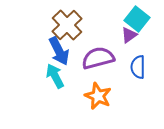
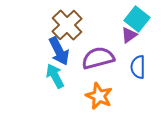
orange star: moved 1 px right
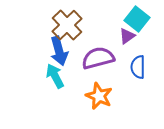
purple triangle: moved 2 px left, 1 px down
blue arrow: rotated 12 degrees clockwise
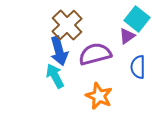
purple semicircle: moved 3 px left, 4 px up
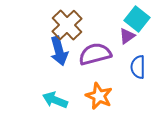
cyan arrow: moved 24 px down; rotated 40 degrees counterclockwise
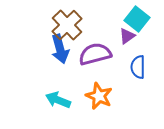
blue arrow: moved 1 px right, 2 px up
cyan arrow: moved 3 px right
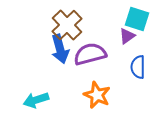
cyan square: rotated 20 degrees counterclockwise
purple semicircle: moved 5 px left
orange star: moved 2 px left, 1 px up
cyan arrow: moved 22 px left; rotated 40 degrees counterclockwise
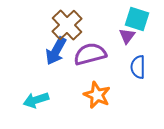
purple triangle: rotated 18 degrees counterclockwise
blue arrow: moved 4 px left, 2 px down; rotated 44 degrees clockwise
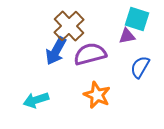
brown cross: moved 2 px right, 1 px down
purple triangle: rotated 42 degrees clockwise
blue semicircle: moved 2 px right; rotated 30 degrees clockwise
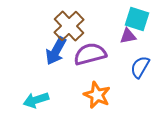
purple triangle: moved 1 px right
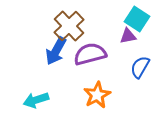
cyan square: rotated 15 degrees clockwise
orange star: rotated 20 degrees clockwise
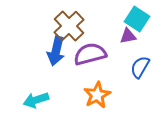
blue arrow: rotated 16 degrees counterclockwise
